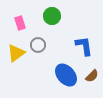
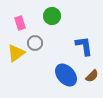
gray circle: moved 3 px left, 2 px up
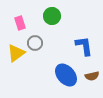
brown semicircle: rotated 32 degrees clockwise
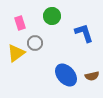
blue L-shape: moved 13 px up; rotated 10 degrees counterclockwise
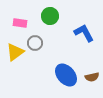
green circle: moved 2 px left
pink rectangle: rotated 64 degrees counterclockwise
blue L-shape: rotated 10 degrees counterclockwise
yellow triangle: moved 1 px left, 1 px up
brown semicircle: moved 1 px down
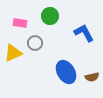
yellow triangle: moved 2 px left, 1 px down; rotated 12 degrees clockwise
blue ellipse: moved 3 px up; rotated 10 degrees clockwise
